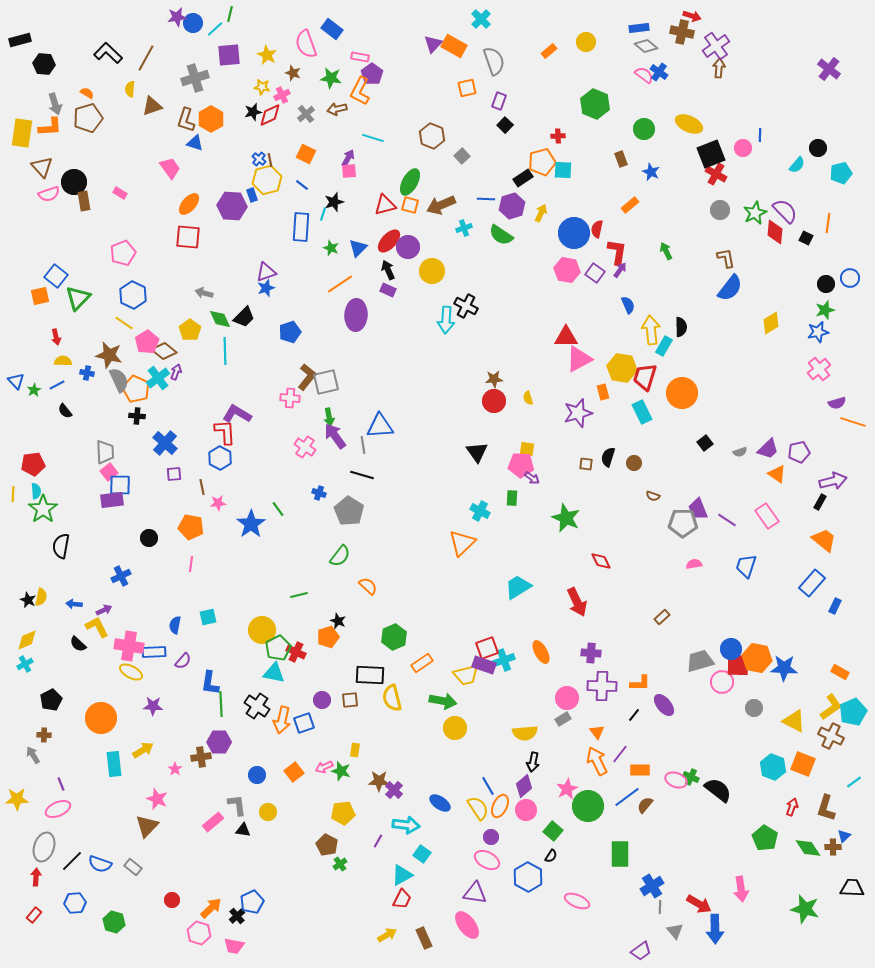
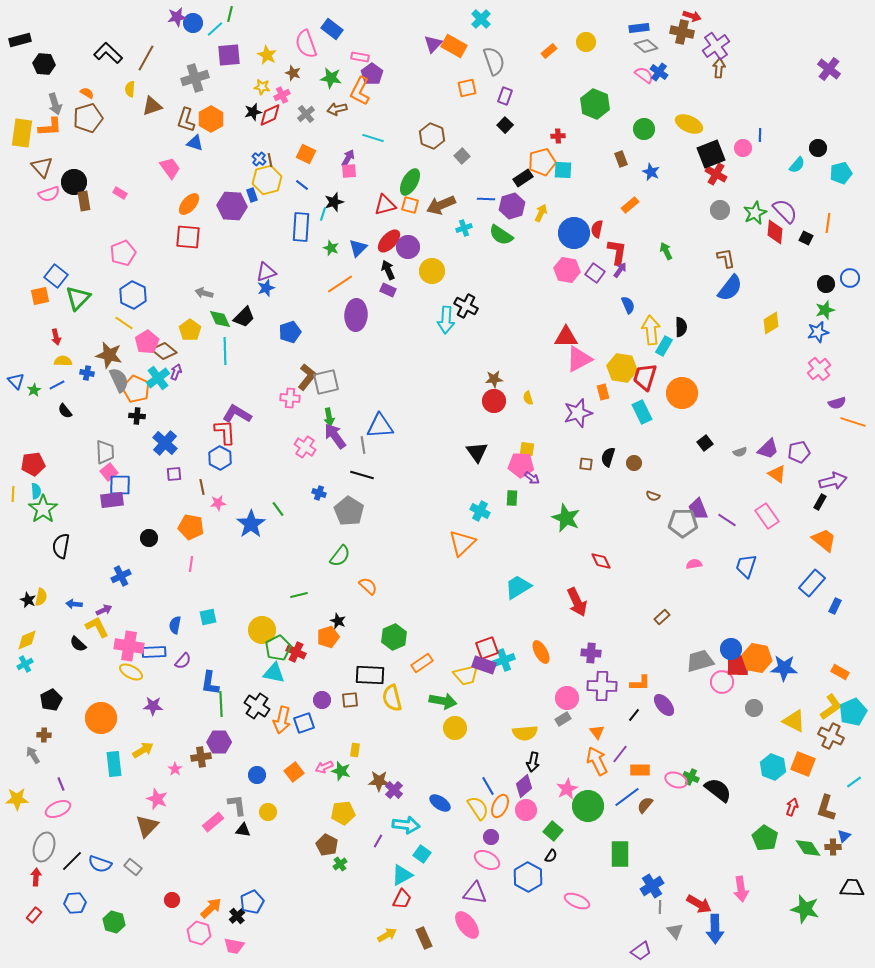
purple rectangle at (499, 101): moved 6 px right, 5 px up
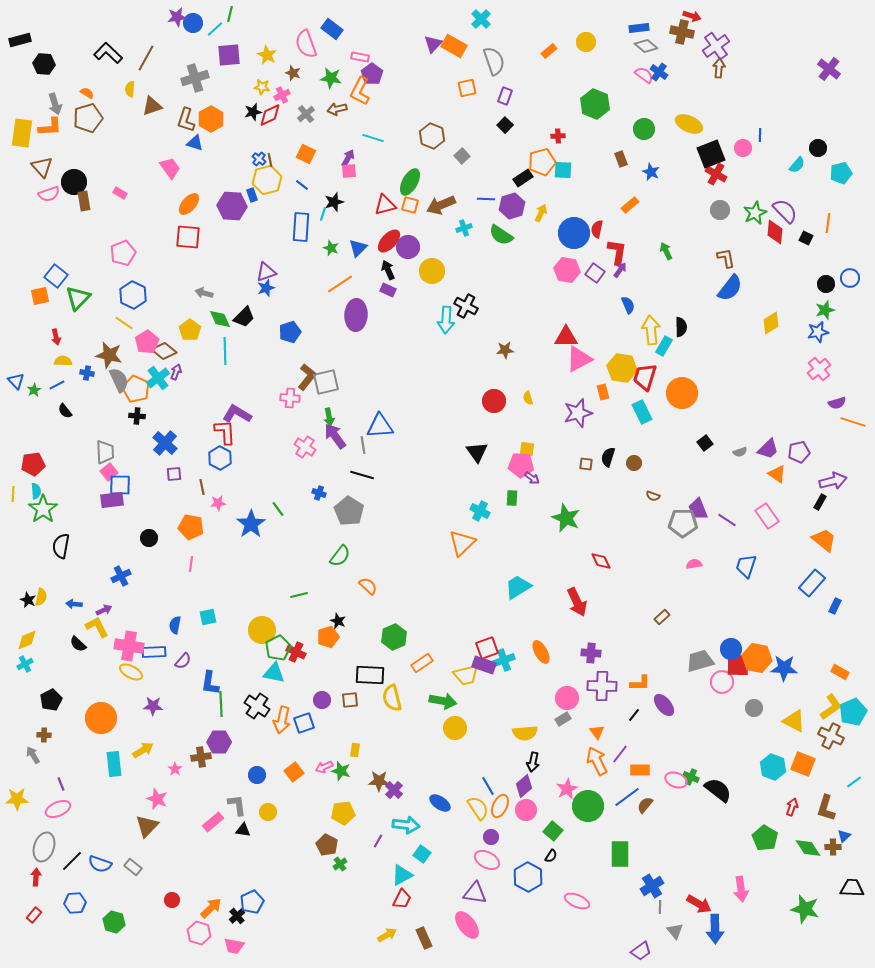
brown star at (494, 379): moved 11 px right, 29 px up
